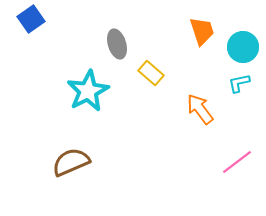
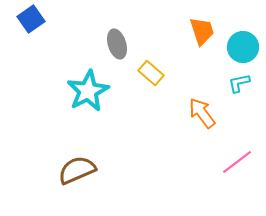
orange arrow: moved 2 px right, 4 px down
brown semicircle: moved 6 px right, 8 px down
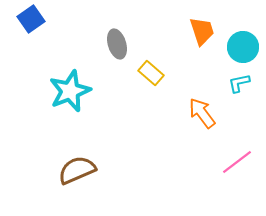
cyan star: moved 18 px left; rotated 6 degrees clockwise
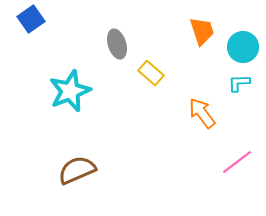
cyan L-shape: rotated 10 degrees clockwise
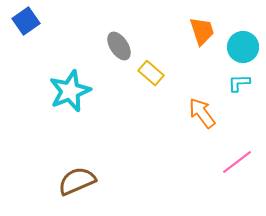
blue square: moved 5 px left, 2 px down
gray ellipse: moved 2 px right, 2 px down; rotated 16 degrees counterclockwise
brown semicircle: moved 11 px down
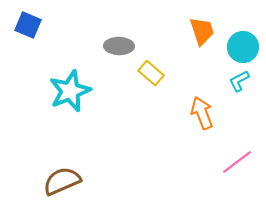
blue square: moved 2 px right, 4 px down; rotated 32 degrees counterclockwise
gray ellipse: rotated 56 degrees counterclockwise
cyan L-shape: moved 2 px up; rotated 25 degrees counterclockwise
orange arrow: rotated 16 degrees clockwise
brown semicircle: moved 15 px left
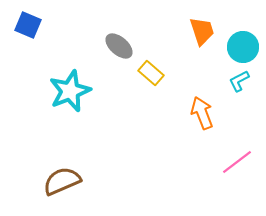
gray ellipse: rotated 40 degrees clockwise
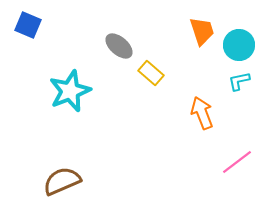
cyan circle: moved 4 px left, 2 px up
cyan L-shape: rotated 15 degrees clockwise
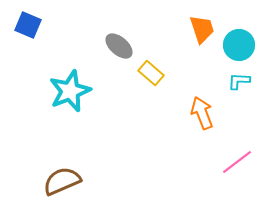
orange trapezoid: moved 2 px up
cyan L-shape: rotated 15 degrees clockwise
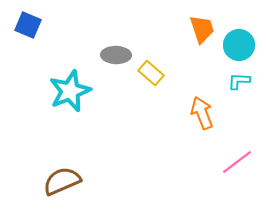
gray ellipse: moved 3 px left, 9 px down; rotated 40 degrees counterclockwise
